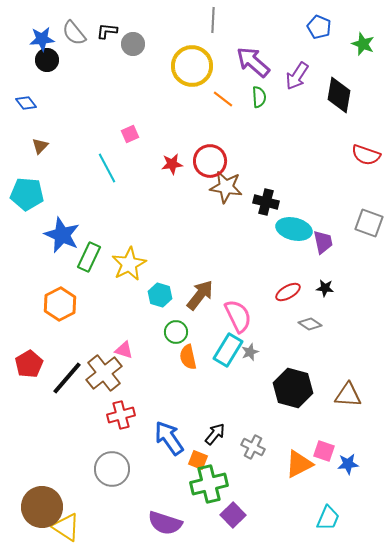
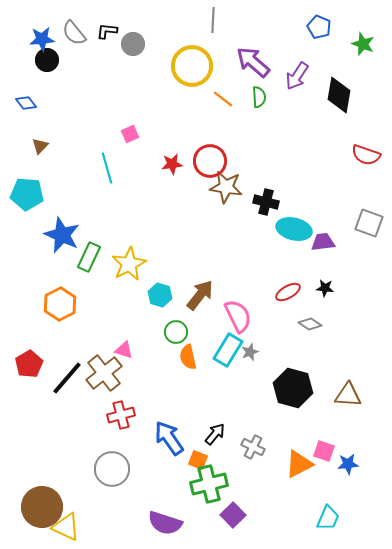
cyan line at (107, 168): rotated 12 degrees clockwise
purple trapezoid at (323, 242): rotated 85 degrees counterclockwise
yellow triangle at (66, 527): rotated 8 degrees counterclockwise
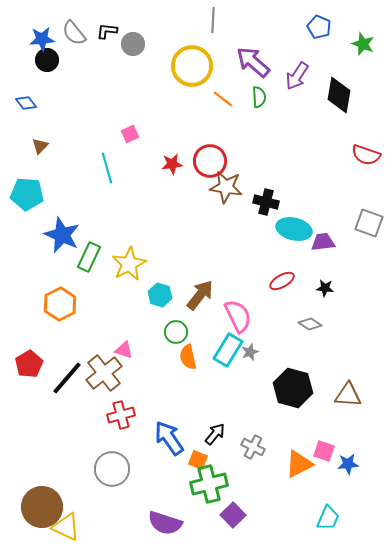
red ellipse at (288, 292): moved 6 px left, 11 px up
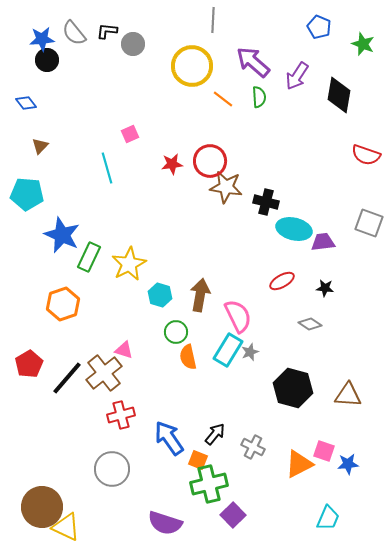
brown arrow at (200, 295): rotated 28 degrees counterclockwise
orange hexagon at (60, 304): moved 3 px right; rotated 8 degrees clockwise
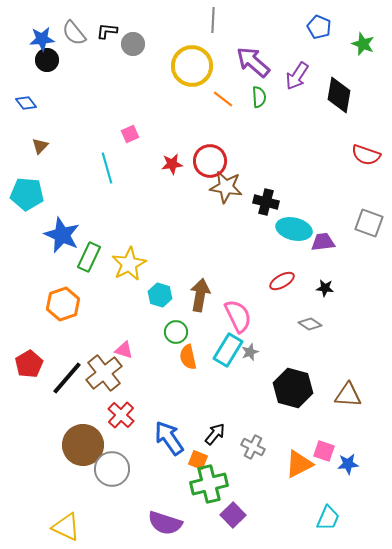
red cross at (121, 415): rotated 32 degrees counterclockwise
brown circle at (42, 507): moved 41 px right, 62 px up
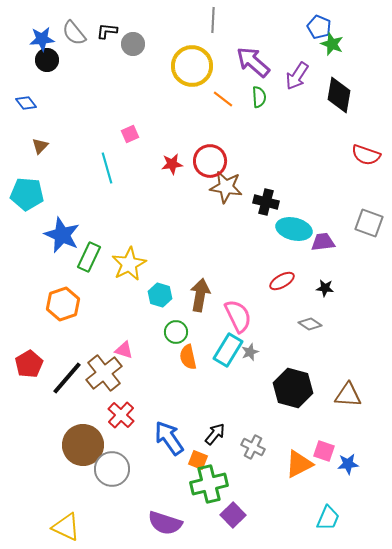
green star at (363, 44): moved 31 px left
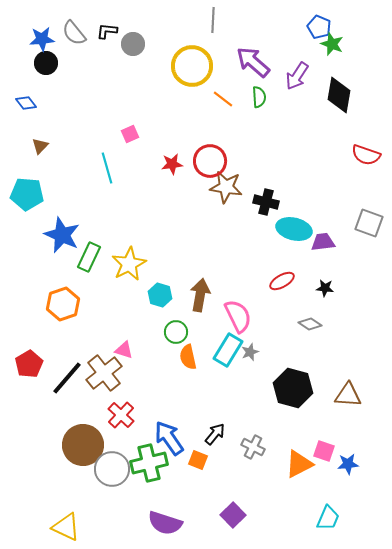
black circle at (47, 60): moved 1 px left, 3 px down
green cross at (209, 484): moved 60 px left, 21 px up
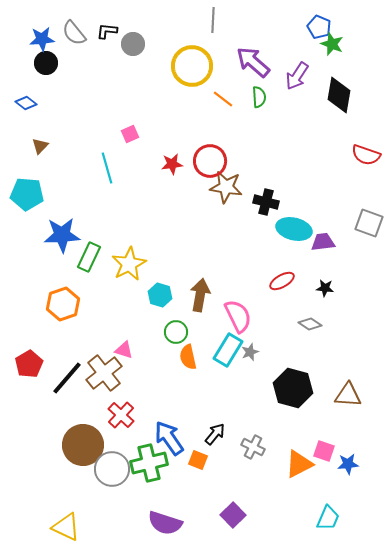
blue diamond at (26, 103): rotated 15 degrees counterclockwise
blue star at (62, 235): rotated 27 degrees counterclockwise
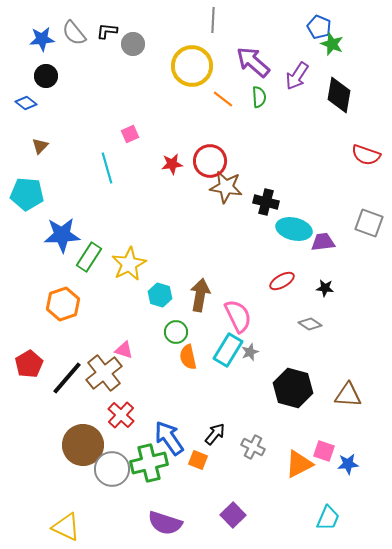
black circle at (46, 63): moved 13 px down
green rectangle at (89, 257): rotated 8 degrees clockwise
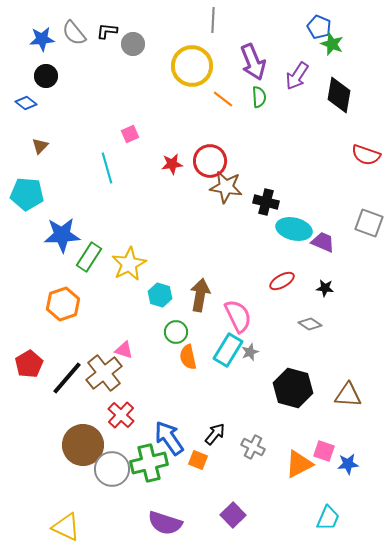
purple arrow at (253, 62): rotated 153 degrees counterclockwise
purple trapezoid at (323, 242): rotated 30 degrees clockwise
